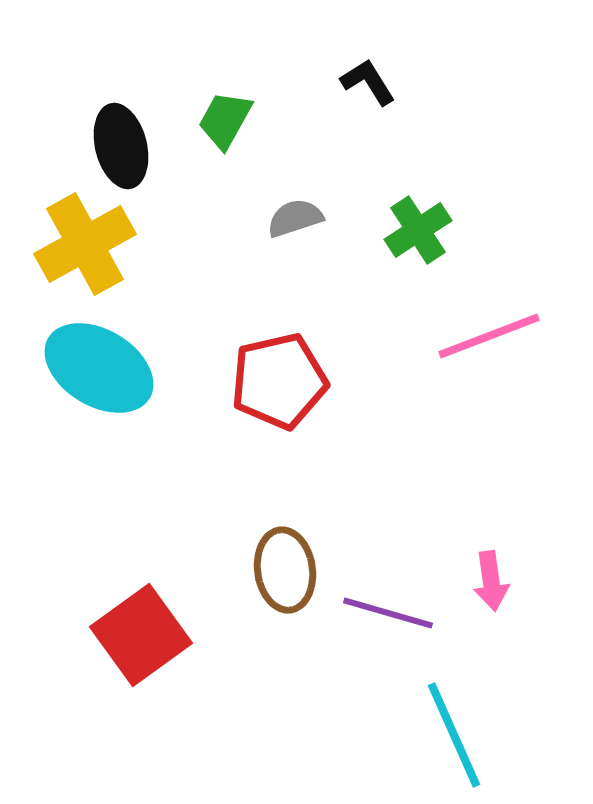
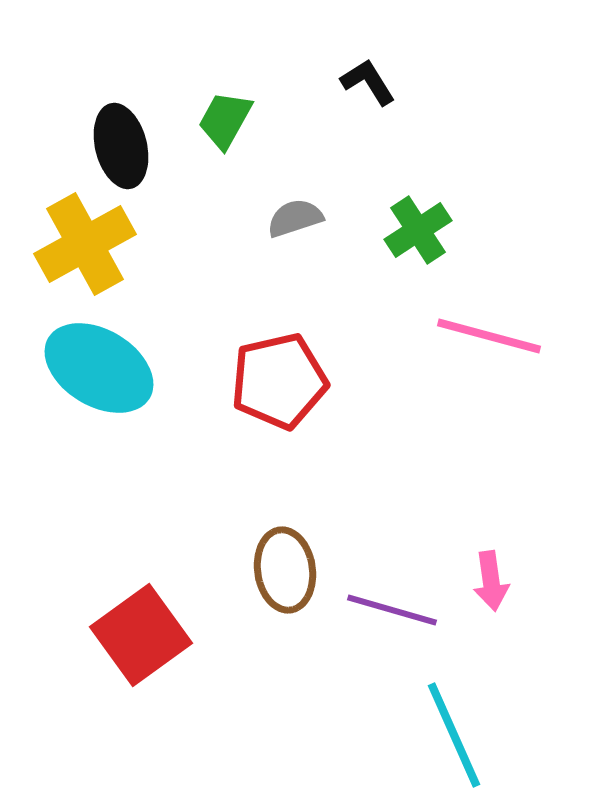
pink line: rotated 36 degrees clockwise
purple line: moved 4 px right, 3 px up
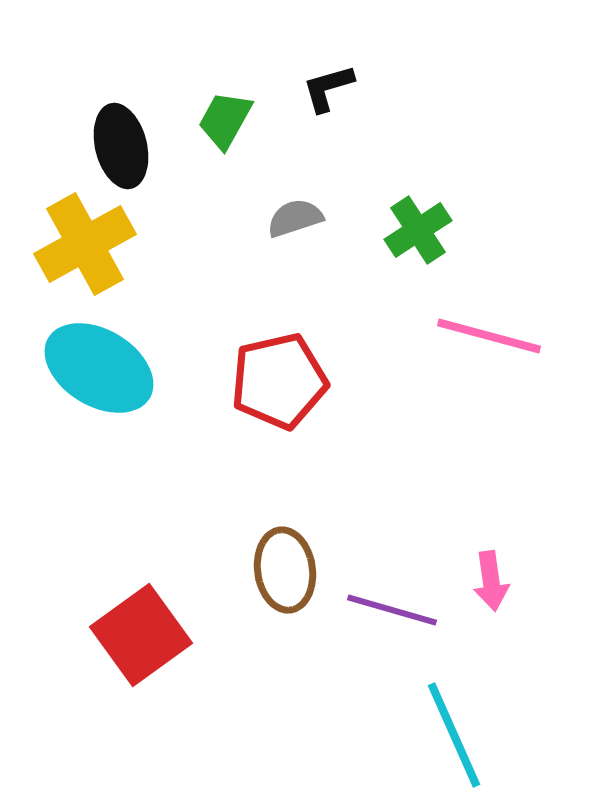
black L-shape: moved 40 px left, 6 px down; rotated 74 degrees counterclockwise
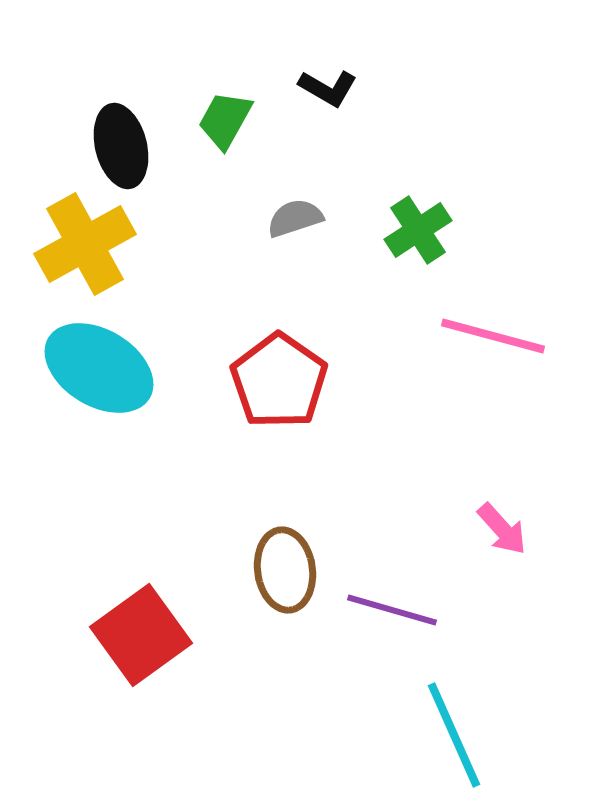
black L-shape: rotated 134 degrees counterclockwise
pink line: moved 4 px right
red pentagon: rotated 24 degrees counterclockwise
pink arrow: moved 11 px right, 52 px up; rotated 34 degrees counterclockwise
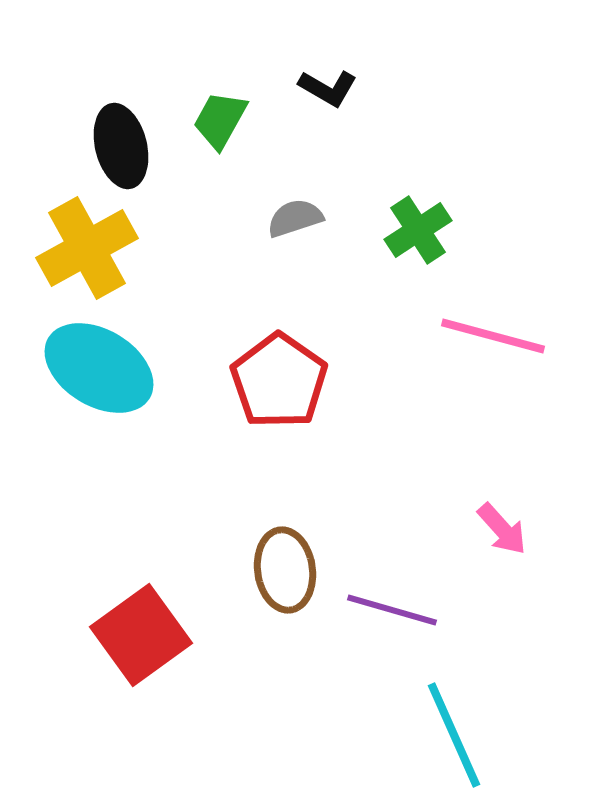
green trapezoid: moved 5 px left
yellow cross: moved 2 px right, 4 px down
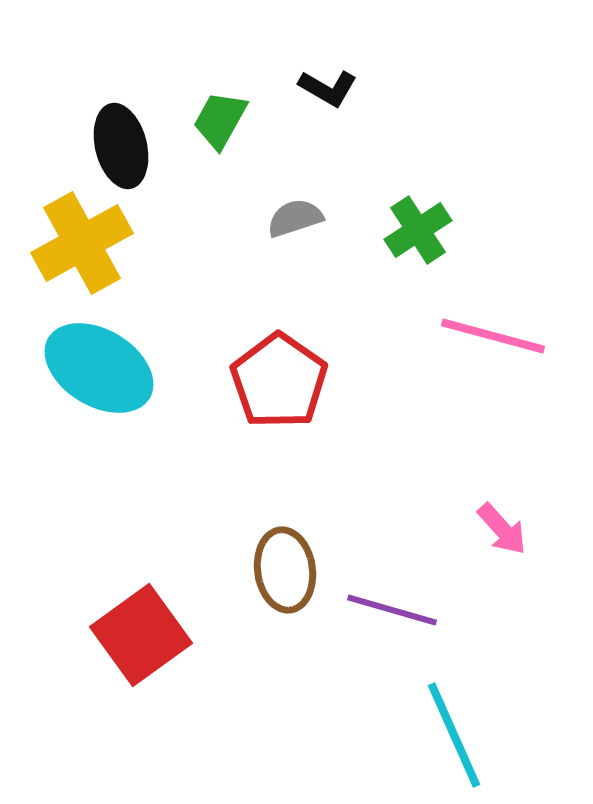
yellow cross: moved 5 px left, 5 px up
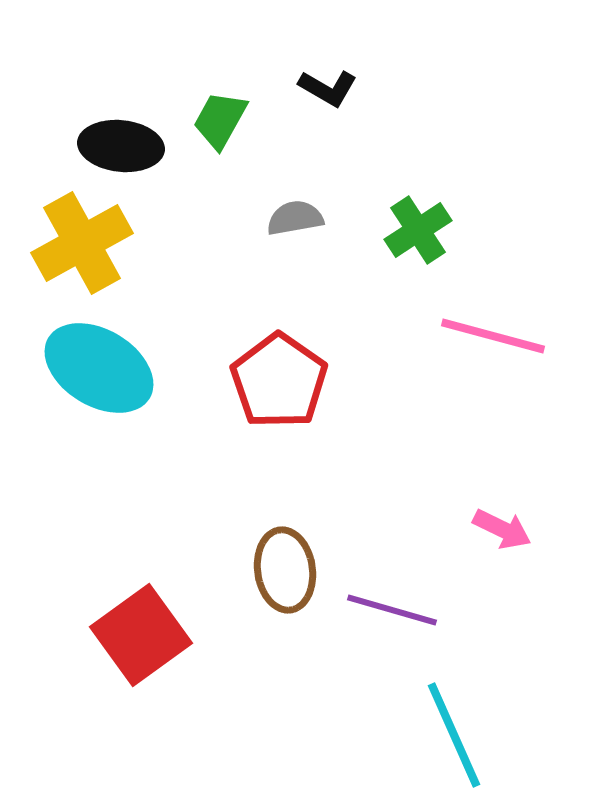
black ellipse: rotated 70 degrees counterclockwise
gray semicircle: rotated 8 degrees clockwise
pink arrow: rotated 22 degrees counterclockwise
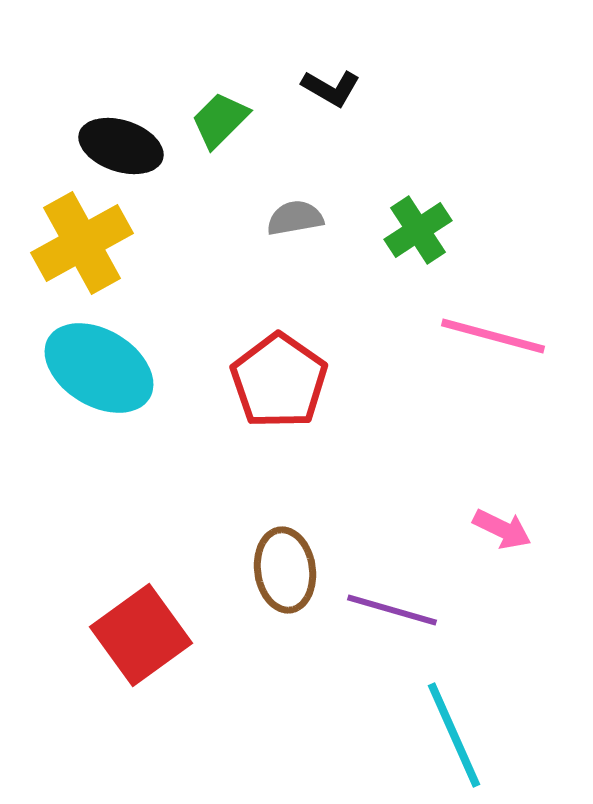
black L-shape: moved 3 px right
green trapezoid: rotated 16 degrees clockwise
black ellipse: rotated 12 degrees clockwise
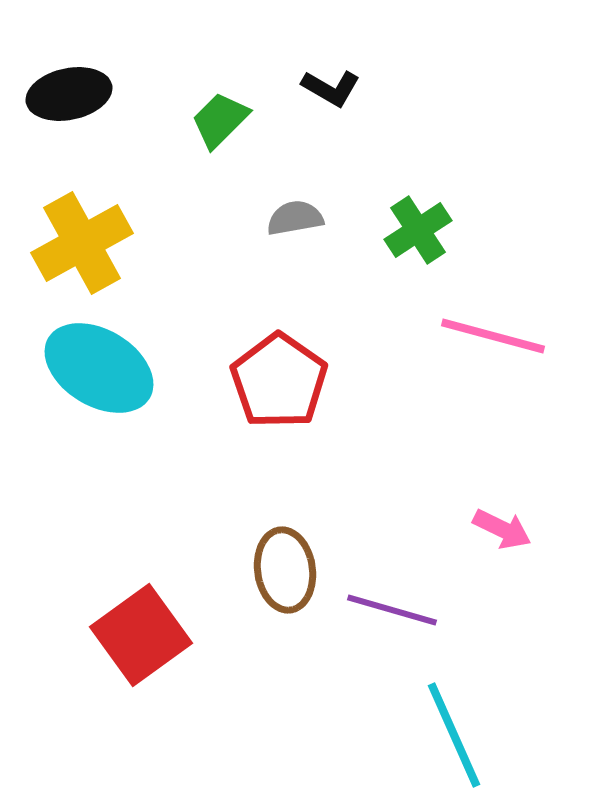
black ellipse: moved 52 px left, 52 px up; rotated 30 degrees counterclockwise
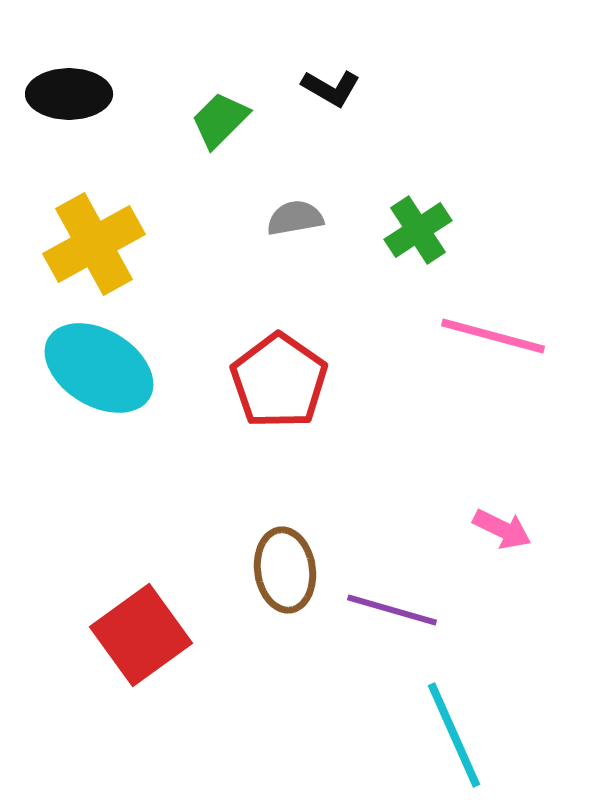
black ellipse: rotated 12 degrees clockwise
yellow cross: moved 12 px right, 1 px down
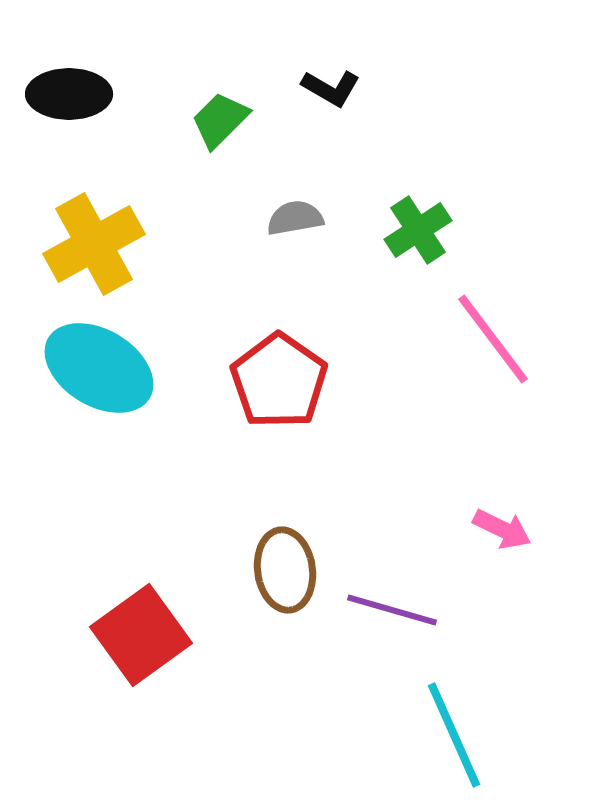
pink line: moved 3 px down; rotated 38 degrees clockwise
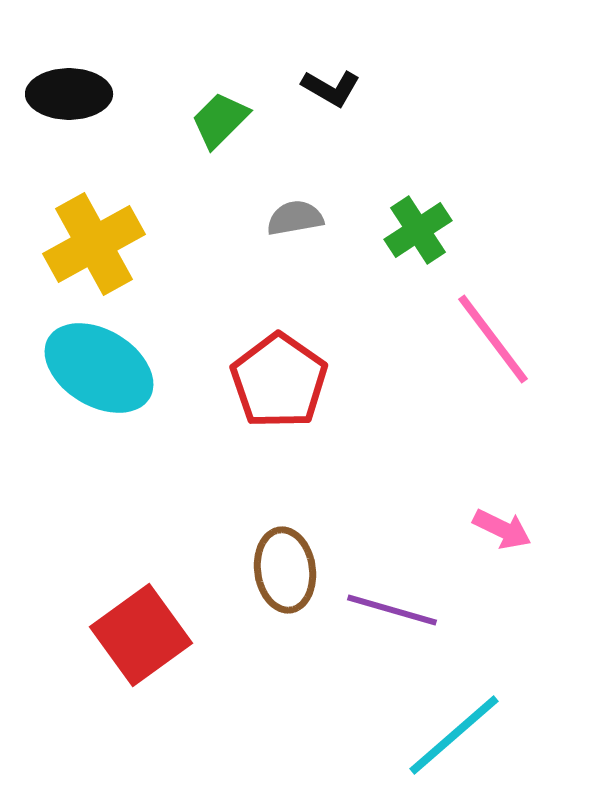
cyan line: rotated 73 degrees clockwise
